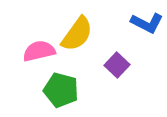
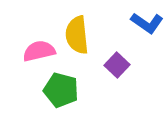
blue L-shape: rotated 8 degrees clockwise
yellow semicircle: moved 1 px down; rotated 138 degrees clockwise
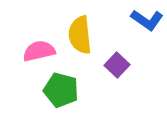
blue L-shape: moved 3 px up
yellow semicircle: moved 3 px right
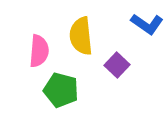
blue L-shape: moved 4 px down
yellow semicircle: moved 1 px right, 1 px down
pink semicircle: rotated 108 degrees clockwise
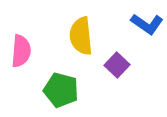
pink semicircle: moved 18 px left
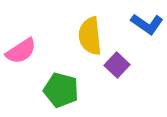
yellow semicircle: moved 9 px right
pink semicircle: rotated 52 degrees clockwise
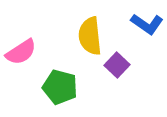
pink semicircle: moved 1 px down
green pentagon: moved 1 px left, 3 px up
